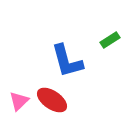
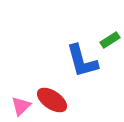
blue L-shape: moved 15 px right
pink triangle: moved 2 px right, 5 px down
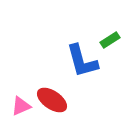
pink triangle: rotated 20 degrees clockwise
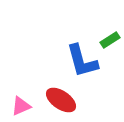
red ellipse: moved 9 px right
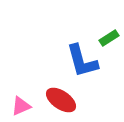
green rectangle: moved 1 px left, 2 px up
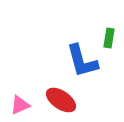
green rectangle: rotated 48 degrees counterclockwise
pink triangle: moved 1 px left, 1 px up
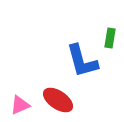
green rectangle: moved 1 px right
red ellipse: moved 3 px left
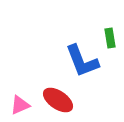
green rectangle: rotated 18 degrees counterclockwise
blue L-shape: rotated 6 degrees counterclockwise
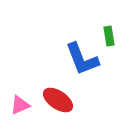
green rectangle: moved 1 px left, 2 px up
blue L-shape: moved 2 px up
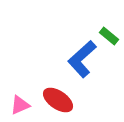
green rectangle: rotated 42 degrees counterclockwise
blue L-shape: rotated 69 degrees clockwise
